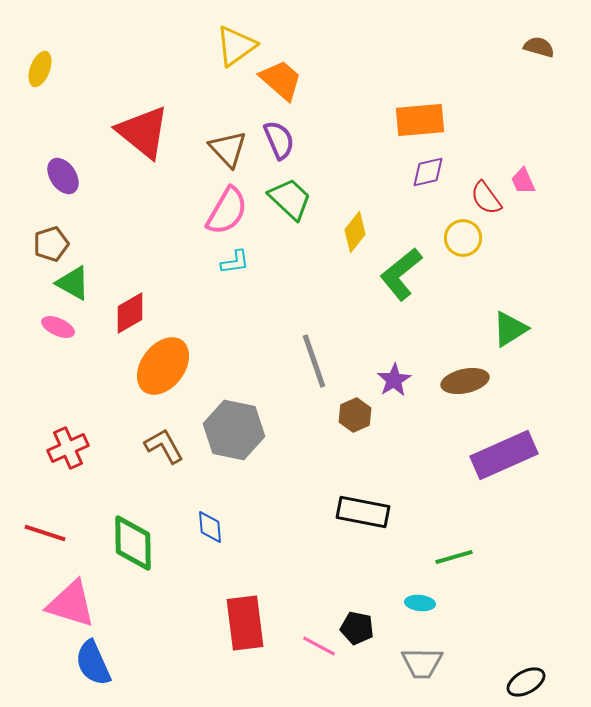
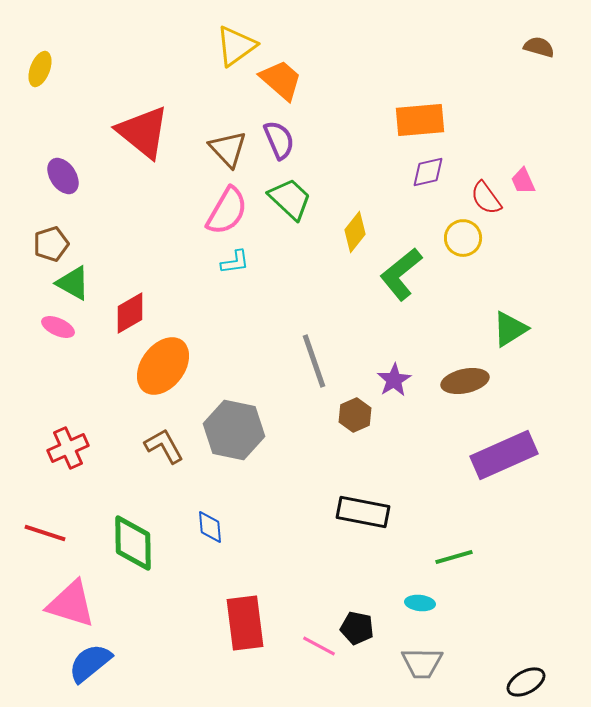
blue semicircle at (93, 663): moved 3 px left; rotated 75 degrees clockwise
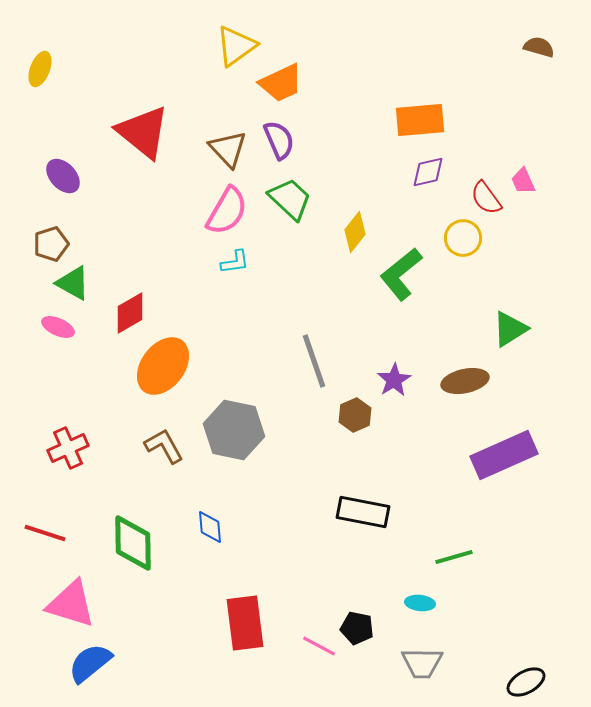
orange trapezoid at (281, 80): moved 3 px down; rotated 114 degrees clockwise
purple ellipse at (63, 176): rotated 9 degrees counterclockwise
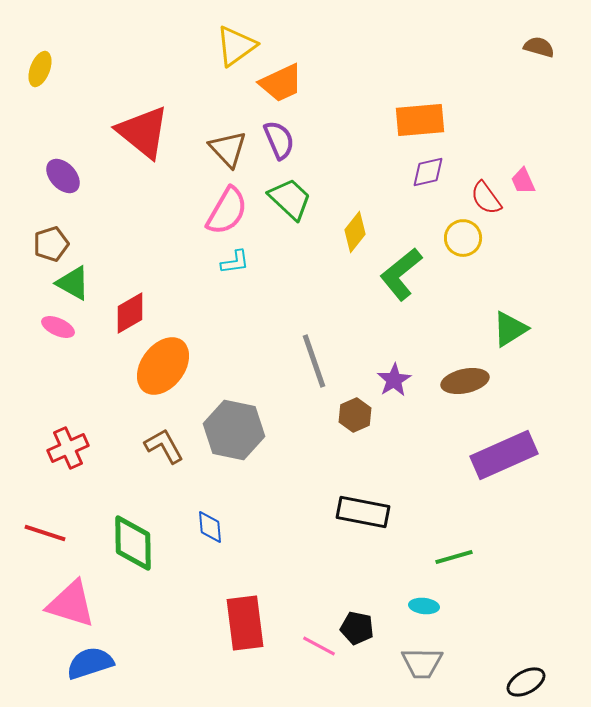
cyan ellipse at (420, 603): moved 4 px right, 3 px down
blue semicircle at (90, 663): rotated 21 degrees clockwise
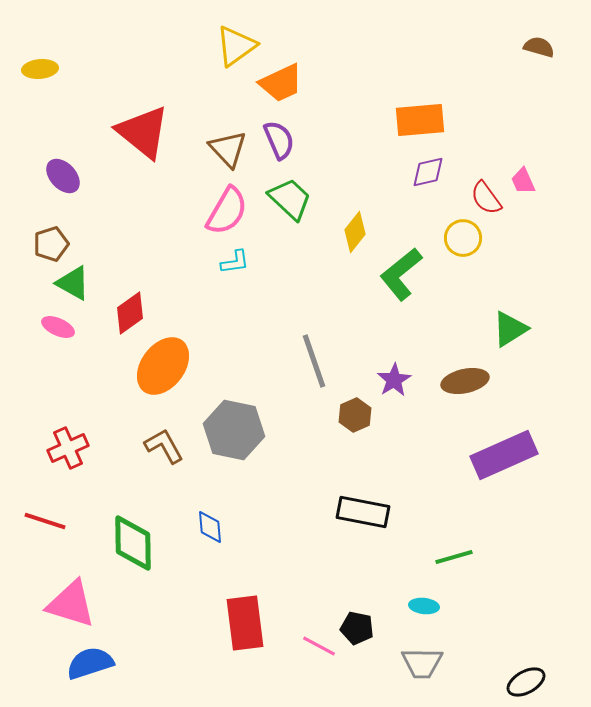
yellow ellipse at (40, 69): rotated 64 degrees clockwise
red diamond at (130, 313): rotated 6 degrees counterclockwise
red line at (45, 533): moved 12 px up
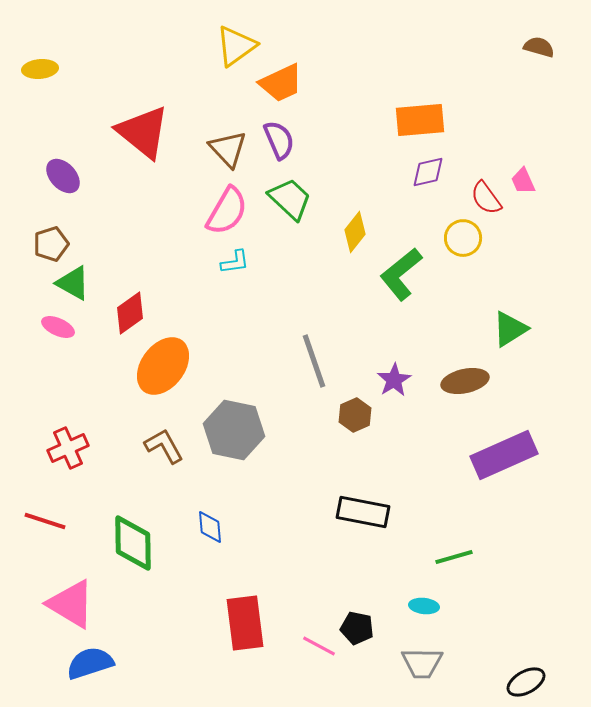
pink triangle at (71, 604): rotated 14 degrees clockwise
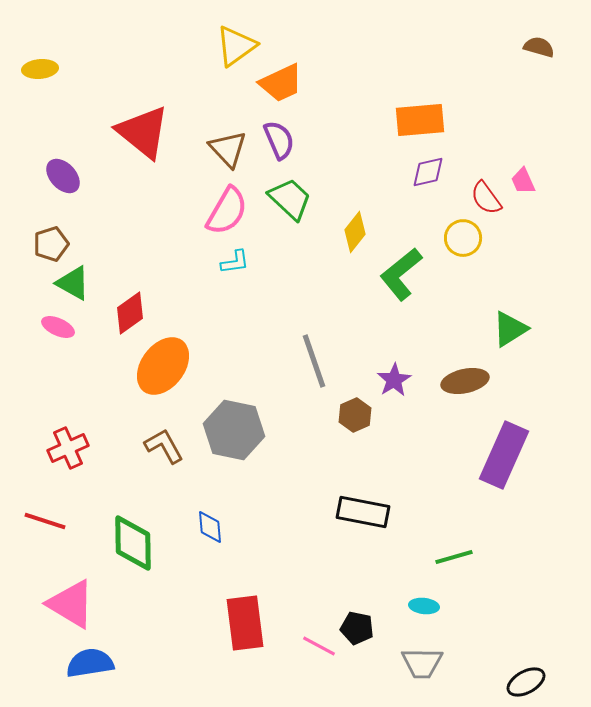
purple rectangle at (504, 455): rotated 42 degrees counterclockwise
blue semicircle at (90, 663): rotated 9 degrees clockwise
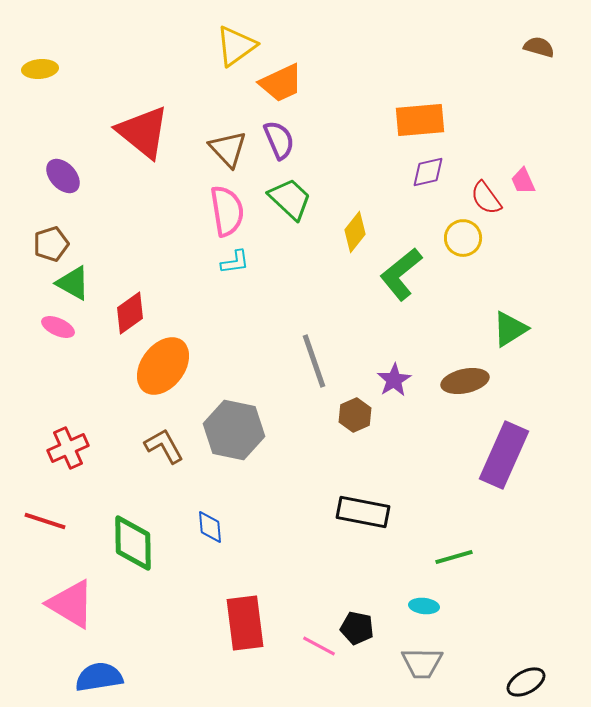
pink semicircle at (227, 211): rotated 39 degrees counterclockwise
blue semicircle at (90, 663): moved 9 px right, 14 px down
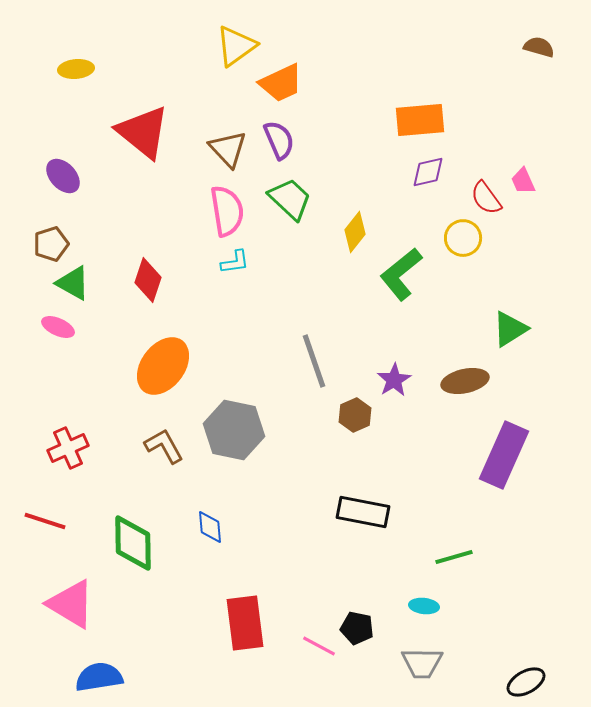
yellow ellipse at (40, 69): moved 36 px right
red diamond at (130, 313): moved 18 px right, 33 px up; rotated 36 degrees counterclockwise
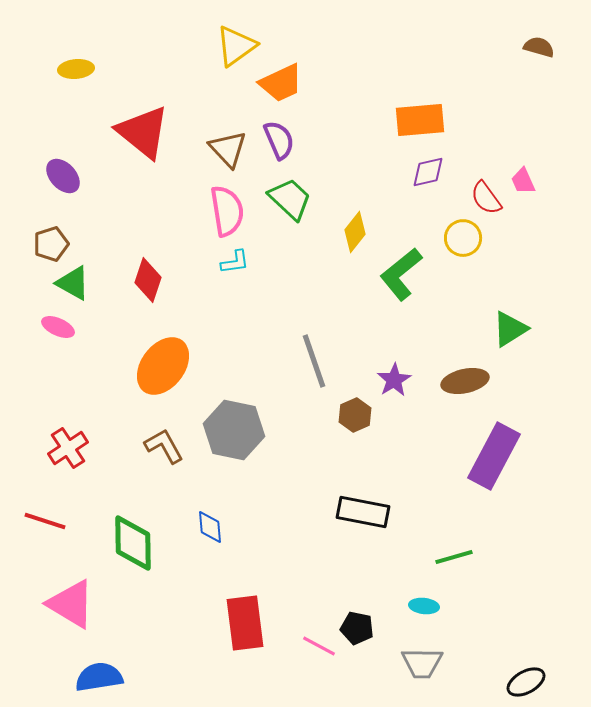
red cross at (68, 448): rotated 9 degrees counterclockwise
purple rectangle at (504, 455): moved 10 px left, 1 px down; rotated 4 degrees clockwise
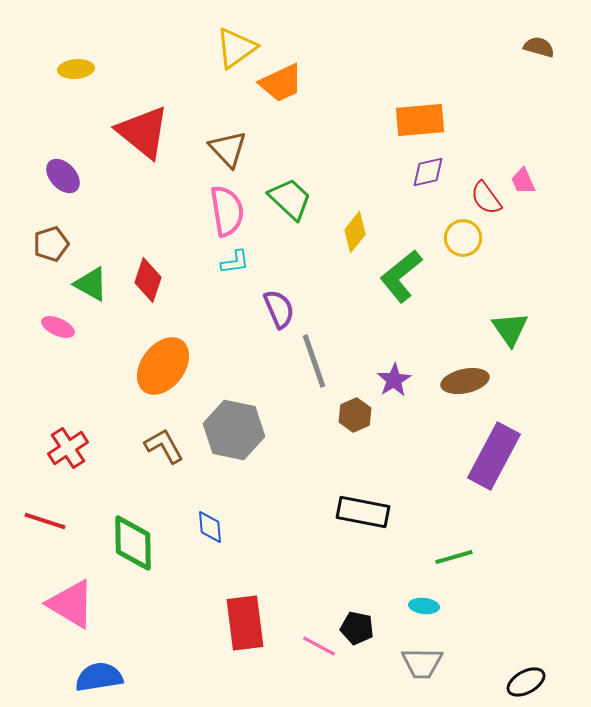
yellow triangle at (236, 46): moved 2 px down
purple semicircle at (279, 140): moved 169 px down
green L-shape at (401, 274): moved 2 px down
green triangle at (73, 283): moved 18 px right, 1 px down
green triangle at (510, 329): rotated 33 degrees counterclockwise
